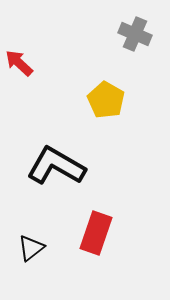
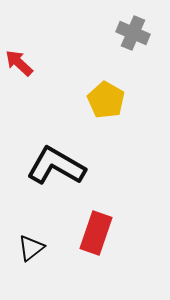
gray cross: moved 2 px left, 1 px up
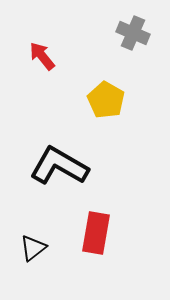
red arrow: moved 23 px right, 7 px up; rotated 8 degrees clockwise
black L-shape: moved 3 px right
red rectangle: rotated 9 degrees counterclockwise
black triangle: moved 2 px right
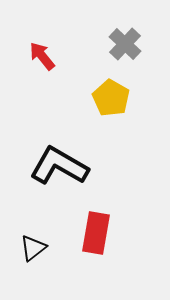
gray cross: moved 8 px left, 11 px down; rotated 20 degrees clockwise
yellow pentagon: moved 5 px right, 2 px up
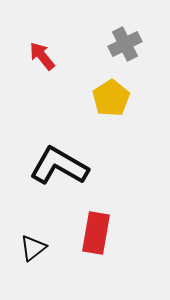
gray cross: rotated 20 degrees clockwise
yellow pentagon: rotated 9 degrees clockwise
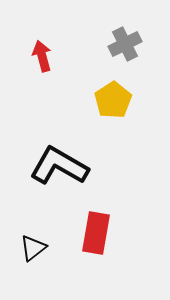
red arrow: rotated 24 degrees clockwise
yellow pentagon: moved 2 px right, 2 px down
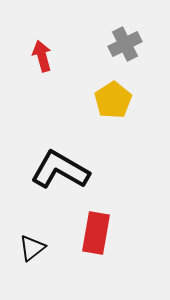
black L-shape: moved 1 px right, 4 px down
black triangle: moved 1 px left
